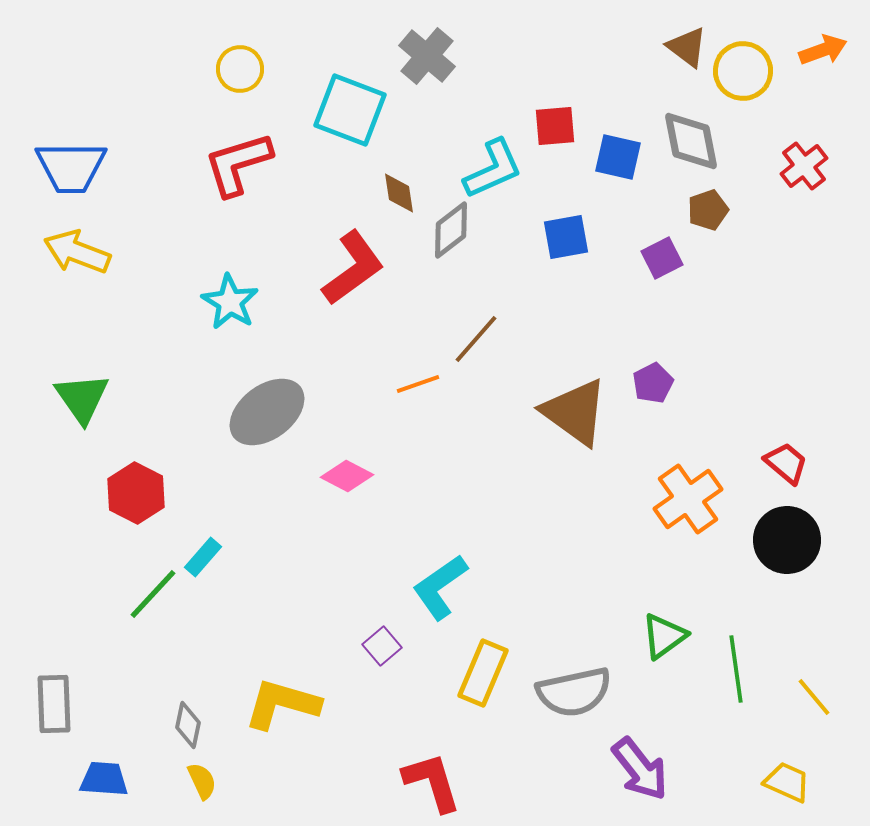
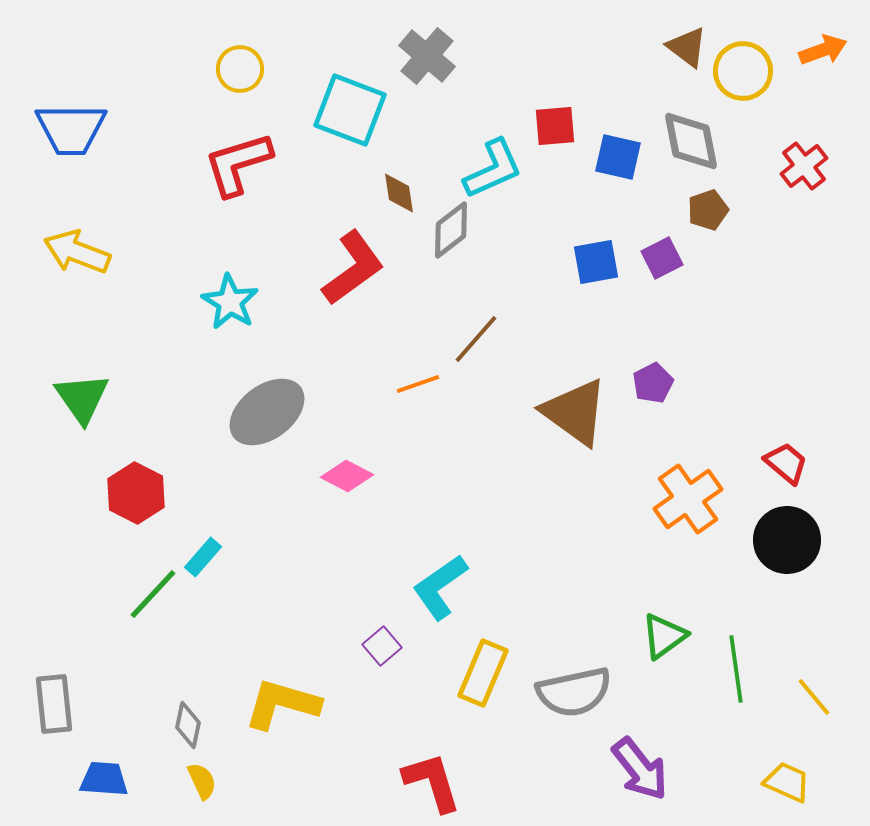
blue trapezoid at (71, 167): moved 38 px up
blue square at (566, 237): moved 30 px right, 25 px down
gray rectangle at (54, 704): rotated 4 degrees counterclockwise
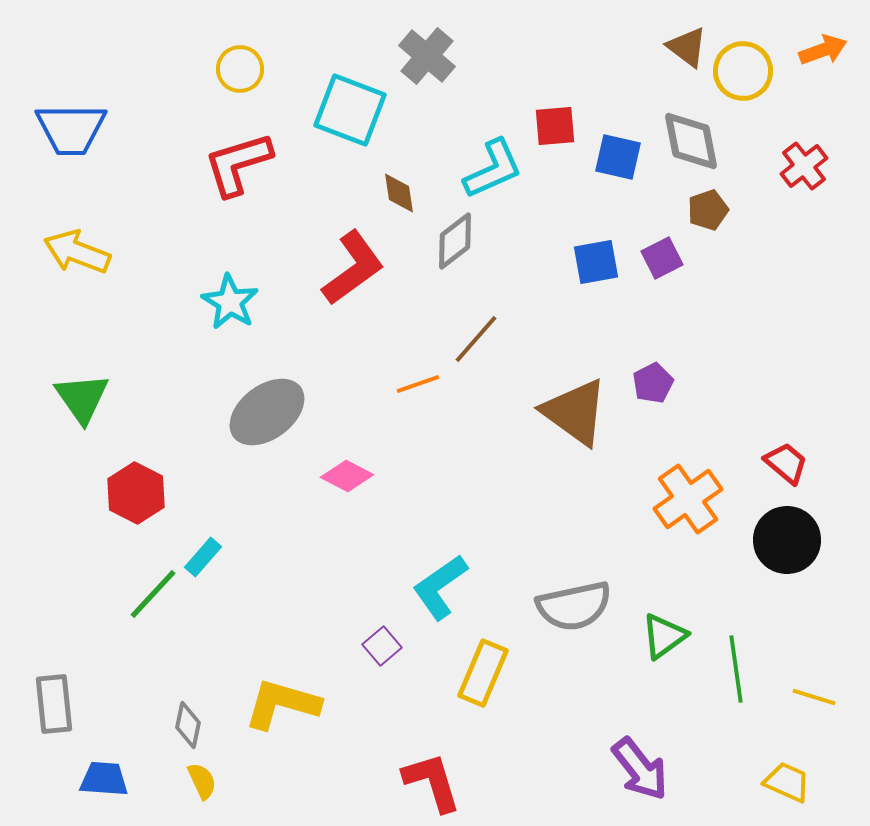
gray diamond at (451, 230): moved 4 px right, 11 px down
gray semicircle at (574, 692): moved 86 px up
yellow line at (814, 697): rotated 33 degrees counterclockwise
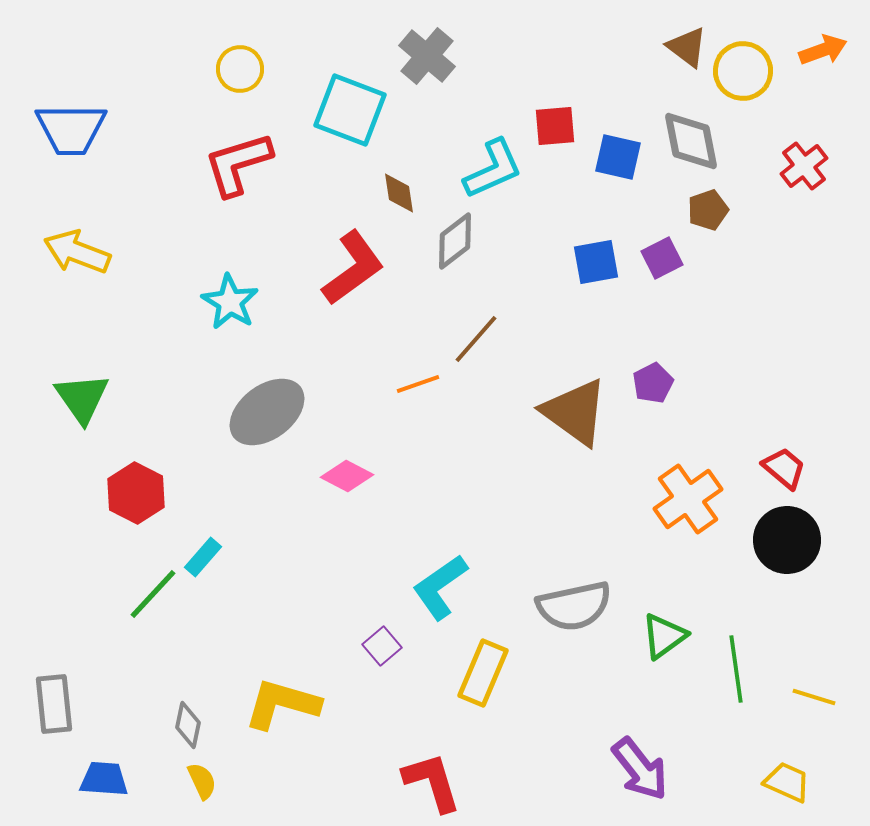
red trapezoid at (786, 463): moved 2 px left, 5 px down
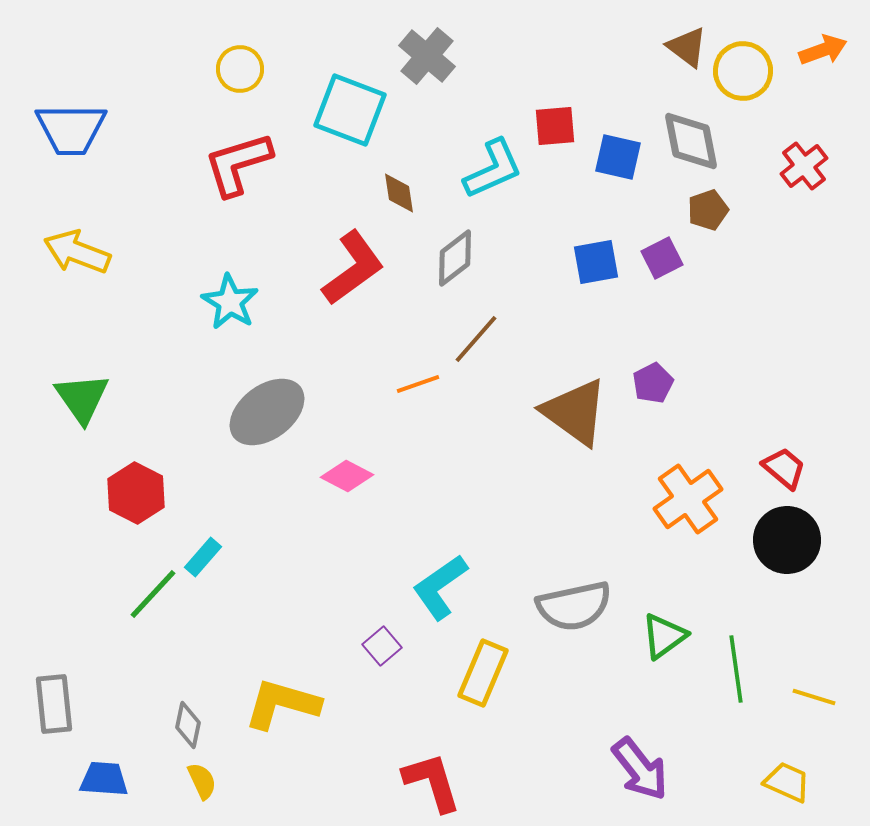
gray diamond at (455, 241): moved 17 px down
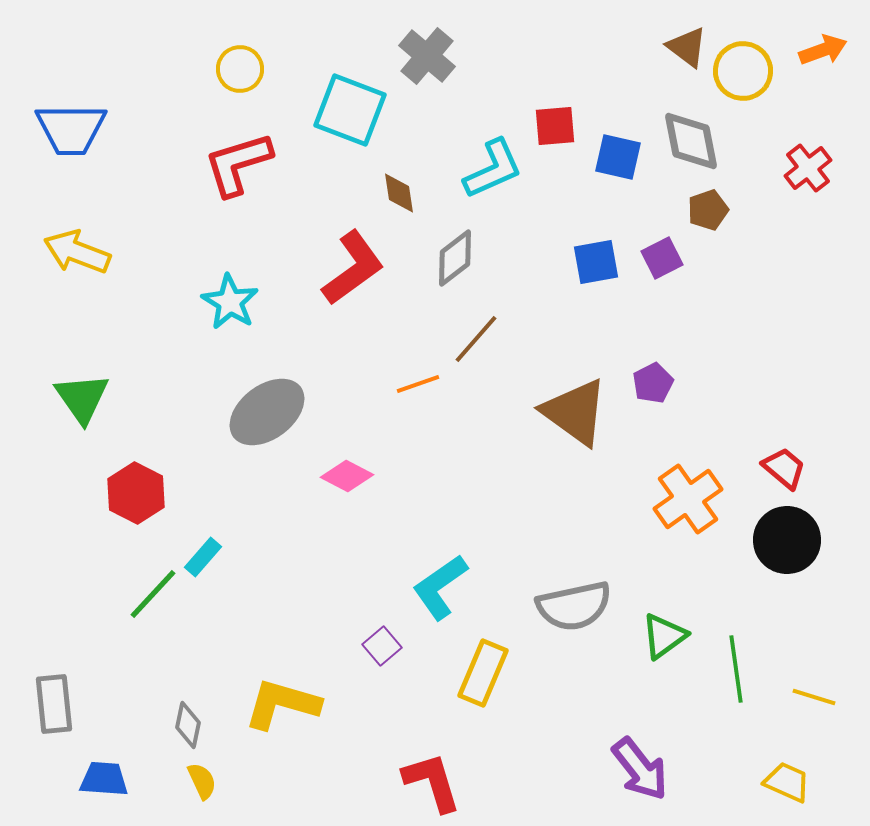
red cross at (804, 166): moved 4 px right, 2 px down
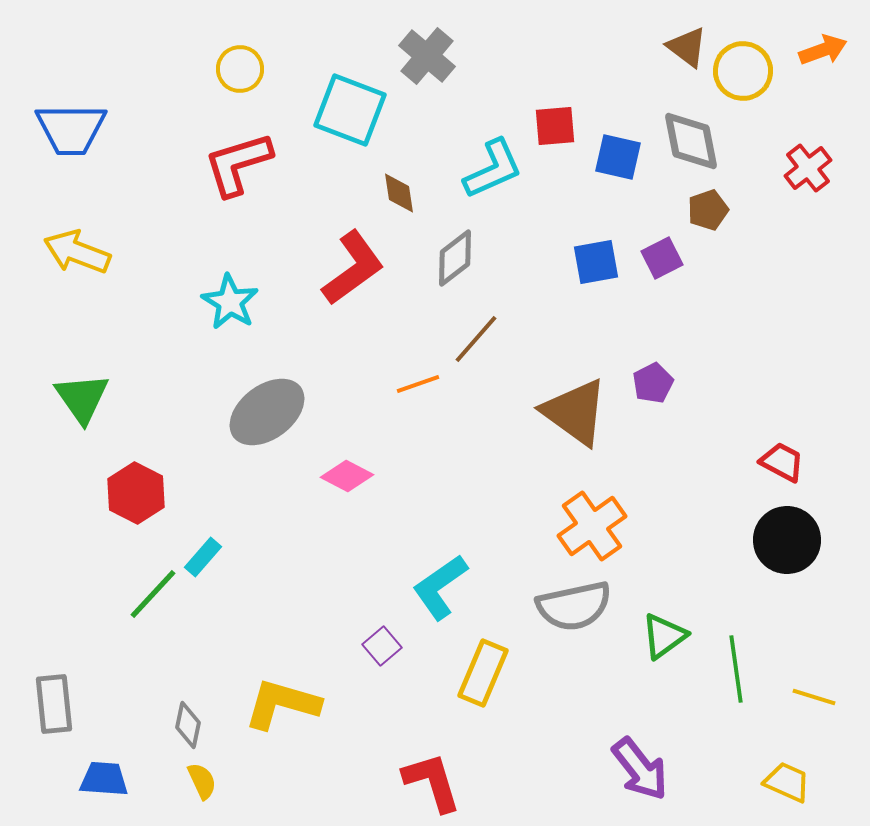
red trapezoid at (784, 468): moved 2 px left, 6 px up; rotated 12 degrees counterclockwise
orange cross at (688, 499): moved 96 px left, 27 px down
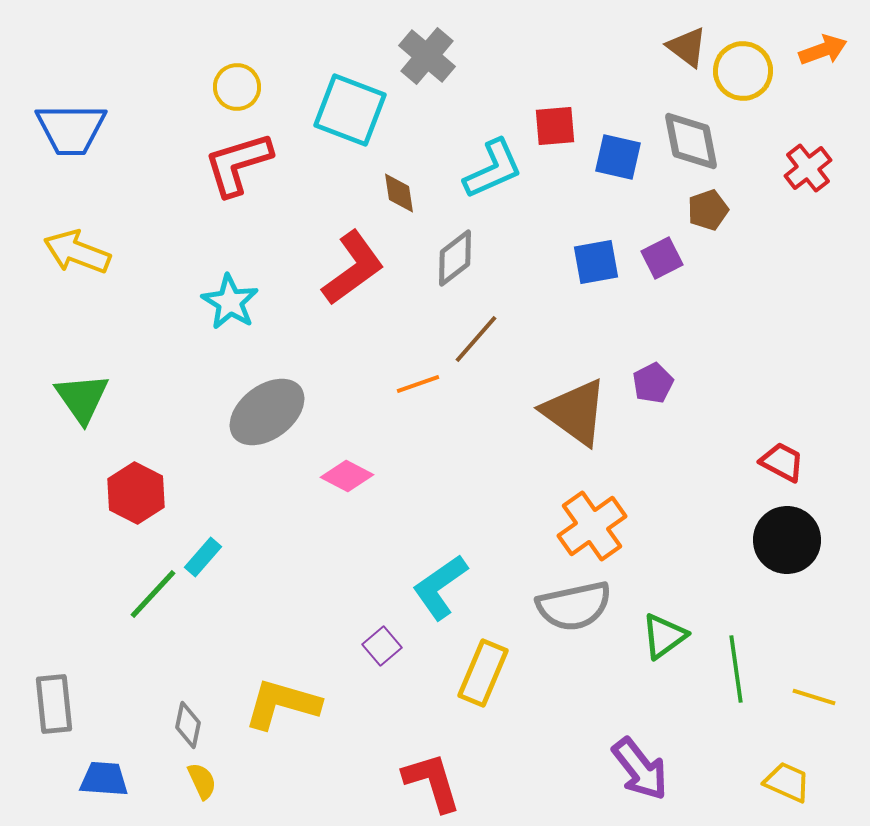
yellow circle at (240, 69): moved 3 px left, 18 px down
